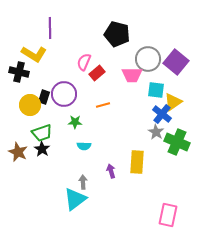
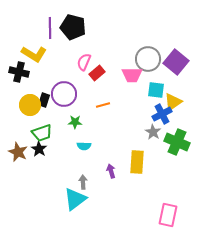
black pentagon: moved 44 px left, 7 px up
black rectangle: moved 3 px down
blue cross: rotated 24 degrees clockwise
gray star: moved 3 px left
black star: moved 3 px left
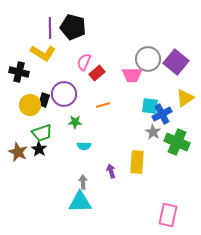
yellow L-shape: moved 9 px right, 1 px up
cyan square: moved 6 px left, 16 px down
yellow triangle: moved 12 px right, 4 px up
cyan triangle: moved 5 px right, 3 px down; rotated 35 degrees clockwise
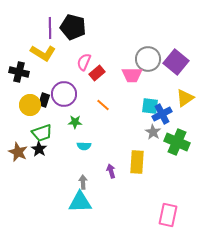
orange line: rotated 56 degrees clockwise
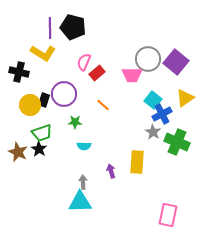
cyan square: moved 3 px right, 6 px up; rotated 30 degrees clockwise
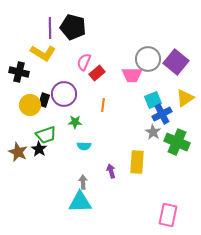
cyan square: rotated 30 degrees clockwise
orange line: rotated 56 degrees clockwise
green trapezoid: moved 4 px right, 2 px down
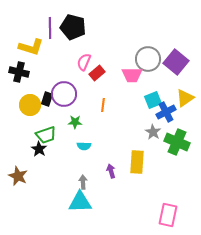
yellow L-shape: moved 12 px left, 6 px up; rotated 15 degrees counterclockwise
black rectangle: moved 3 px right, 1 px up
blue cross: moved 4 px right, 2 px up
brown star: moved 24 px down
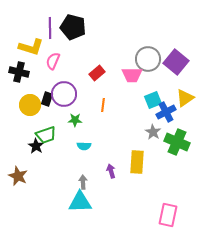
pink semicircle: moved 31 px left, 1 px up
green star: moved 2 px up
black star: moved 3 px left, 3 px up
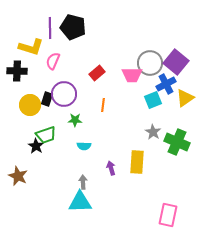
gray circle: moved 2 px right, 4 px down
black cross: moved 2 px left, 1 px up; rotated 12 degrees counterclockwise
blue cross: moved 28 px up
purple arrow: moved 3 px up
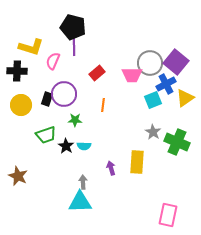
purple line: moved 24 px right, 17 px down
yellow circle: moved 9 px left
black star: moved 30 px right
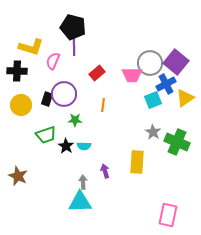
purple arrow: moved 6 px left, 3 px down
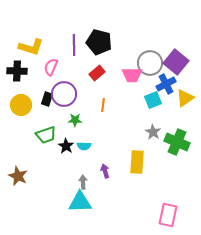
black pentagon: moved 26 px right, 15 px down
pink semicircle: moved 2 px left, 6 px down
